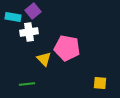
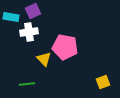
purple square: rotated 14 degrees clockwise
cyan rectangle: moved 2 px left
pink pentagon: moved 2 px left, 1 px up
yellow square: moved 3 px right, 1 px up; rotated 24 degrees counterclockwise
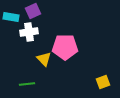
pink pentagon: rotated 10 degrees counterclockwise
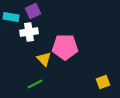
green line: moved 8 px right; rotated 21 degrees counterclockwise
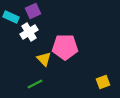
cyan rectangle: rotated 14 degrees clockwise
white cross: rotated 24 degrees counterclockwise
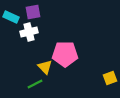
purple square: moved 1 px down; rotated 14 degrees clockwise
white cross: rotated 18 degrees clockwise
pink pentagon: moved 7 px down
yellow triangle: moved 1 px right, 8 px down
yellow square: moved 7 px right, 4 px up
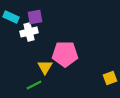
purple square: moved 2 px right, 5 px down
yellow triangle: rotated 14 degrees clockwise
green line: moved 1 px left, 1 px down
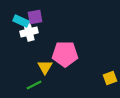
cyan rectangle: moved 10 px right, 4 px down
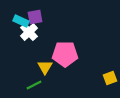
white cross: rotated 30 degrees counterclockwise
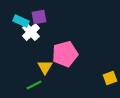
purple square: moved 4 px right
white cross: moved 2 px right
pink pentagon: rotated 15 degrees counterclockwise
